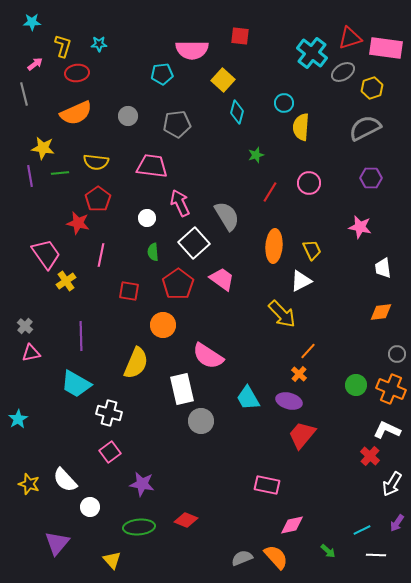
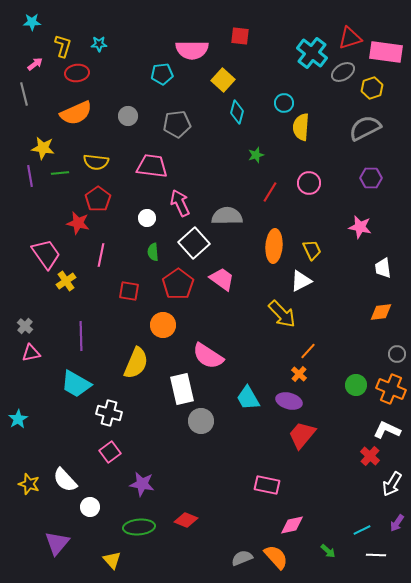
pink rectangle at (386, 48): moved 4 px down
gray semicircle at (227, 216): rotated 60 degrees counterclockwise
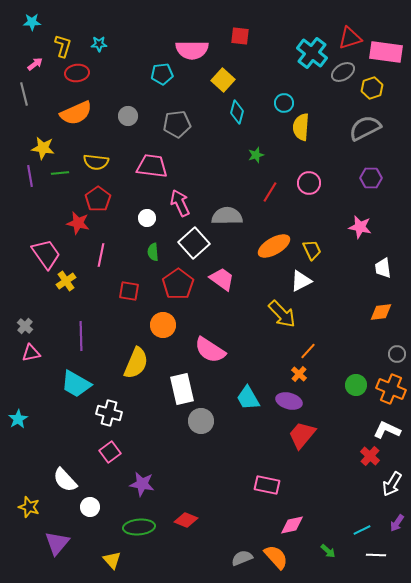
orange ellipse at (274, 246): rotated 56 degrees clockwise
pink semicircle at (208, 356): moved 2 px right, 6 px up
yellow star at (29, 484): moved 23 px down
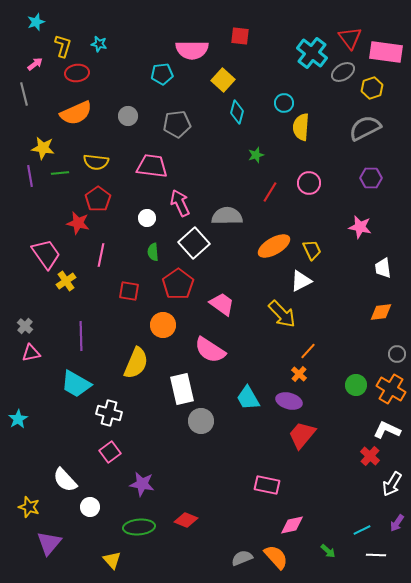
cyan star at (32, 22): moved 4 px right; rotated 18 degrees counterclockwise
red triangle at (350, 38): rotated 50 degrees counterclockwise
cyan star at (99, 44): rotated 14 degrees clockwise
pink trapezoid at (222, 279): moved 25 px down
orange cross at (391, 389): rotated 8 degrees clockwise
purple triangle at (57, 543): moved 8 px left
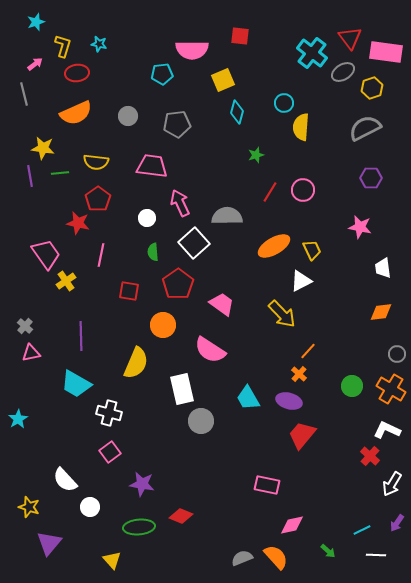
yellow square at (223, 80): rotated 25 degrees clockwise
pink circle at (309, 183): moved 6 px left, 7 px down
green circle at (356, 385): moved 4 px left, 1 px down
red diamond at (186, 520): moved 5 px left, 4 px up
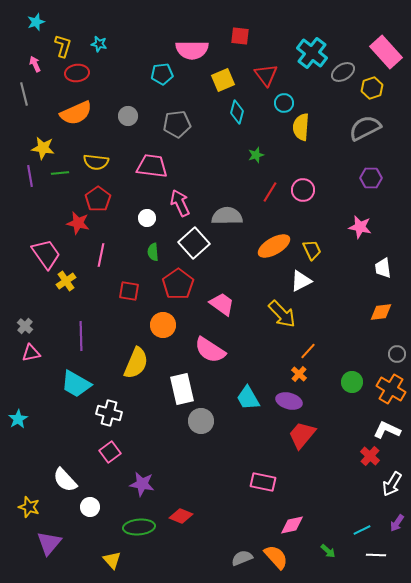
red triangle at (350, 38): moved 84 px left, 37 px down
pink rectangle at (386, 52): rotated 40 degrees clockwise
pink arrow at (35, 64): rotated 77 degrees counterclockwise
green circle at (352, 386): moved 4 px up
pink rectangle at (267, 485): moved 4 px left, 3 px up
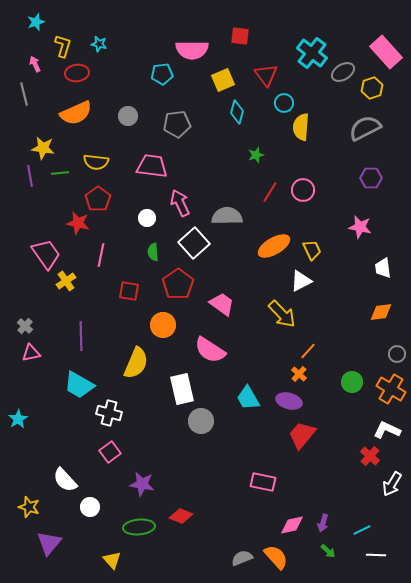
cyan trapezoid at (76, 384): moved 3 px right, 1 px down
purple arrow at (397, 523): moved 74 px left; rotated 18 degrees counterclockwise
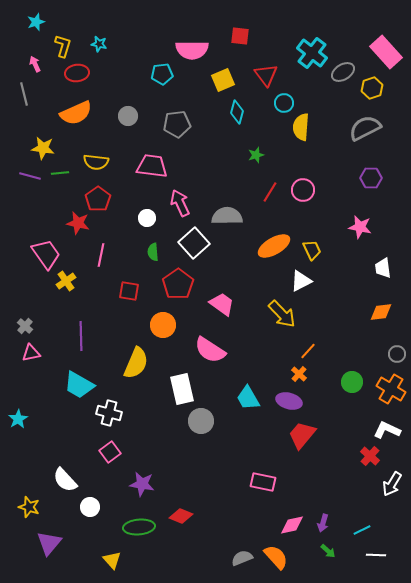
purple line at (30, 176): rotated 65 degrees counterclockwise
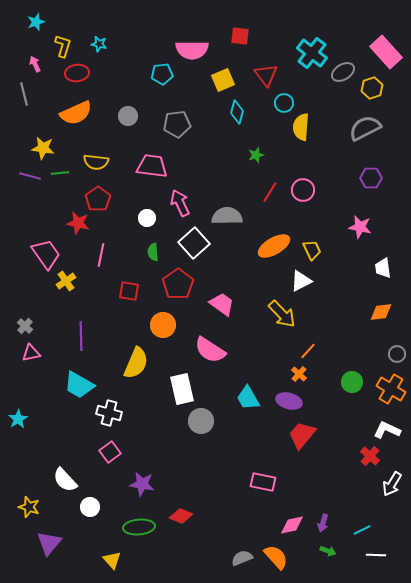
green arrow at (328, 551): rotated 21 degrees counterclockwise
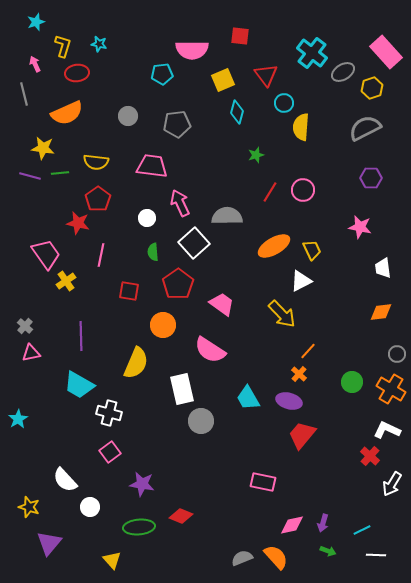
orange semicircle at (76, 113): moved 9 px left
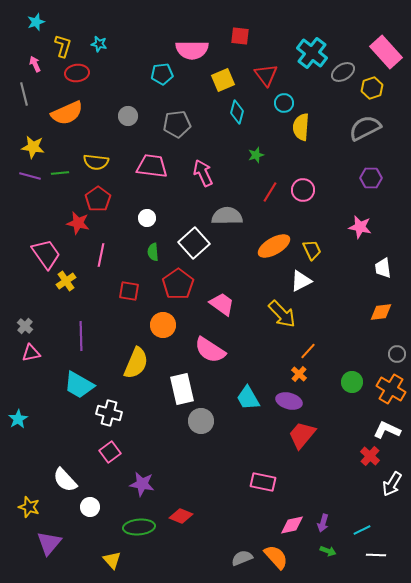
yellow star at (43, 148): moved 10 px left, 1 px up
pink arrow at (180, 203): moved 23 px right, 30 px up
